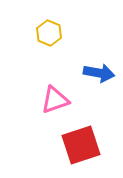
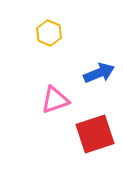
blue arrow: rotated 32 degrees counterclockwise
red square: moved 14 px right, 11 px up
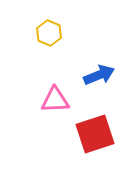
blue arrow: moved 2 px down
pink triangle: rotated 16 degrees clockwise
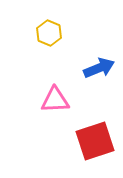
blue arrow: moved 7 px up
red square: moved 7 px down
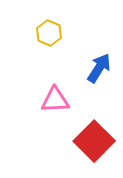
blue arrow: rotated 36 degrees counterclockwise
red square: moved 1 px left; rotated 27 degrees counterclockwise
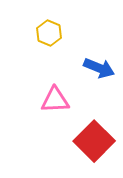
blue arrow: rotated 80 degrees clockwise
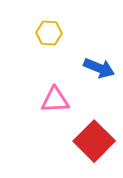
yellow hexagon: rotated 20 degrees counterclockwise
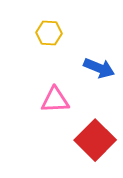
red square: moved 1 px right, 1 px up
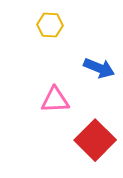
yellow hexagon: moved 1 px right, 8 px up
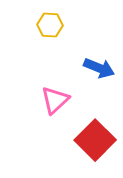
pink triangle: rotated 40 degrees counterclockwise
